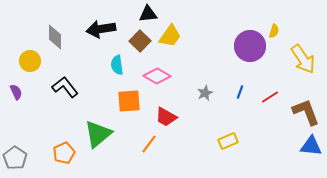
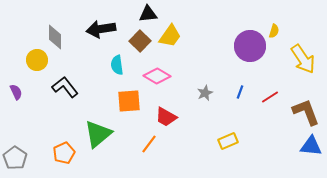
yellow circle: moved 7 px right, 1 px up
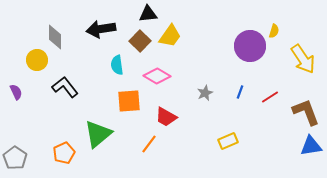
blue triangle: rotated 15 degrees counterclockwise
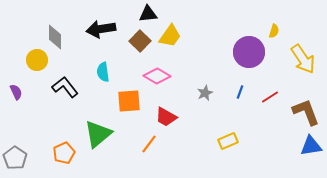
purple circle: moved 1 px left, 6 px down
cyan semicircle: moved 14 px left, 7 px down
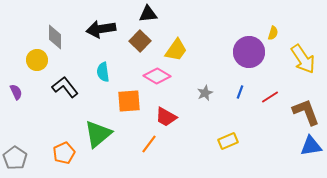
yellow semicircle: moved 1 px left, 2 px down
yellow trapezoid: moved 6 px right, 14 px down
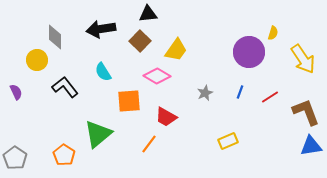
cyan semicircle: rotated 24 degrees counterclockwise
orange pentagon: moved 2 px down; rotated 15 degrees counterclockwise
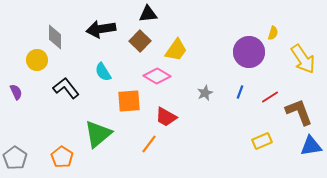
black L-shape: moved 1 px right, 1 px down
brown L-shape: moved 7 px left
yellow rectangle: moved 34 px right
orange pentagon: moved 2 px left, 2 px down
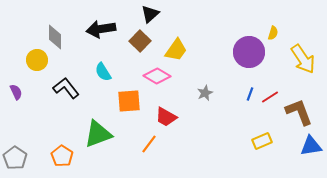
black triangle: moved 2 px right; rotated 36 degrees counterclockwise
blue line: moved 10 px right, 2 px down
green triangle: rotated 20 degrees clockwise
orange pentagon: moved 1 px up
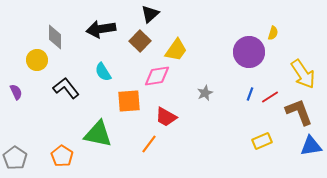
yellow arrow: moved 15 px down
pink diamond: rotated 40 degrees counterclockwise
green triangle: rotated 32 degrees clockwise
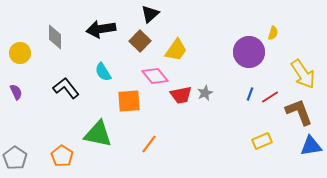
yellow circle: moved 17 px left, 7 px up
pink diamond: moved 2 px left; rotated 60 degrees clockwise
red trapezoid: moved 15 px right, 22 px up; rotated 40 degrees counterclockwise
